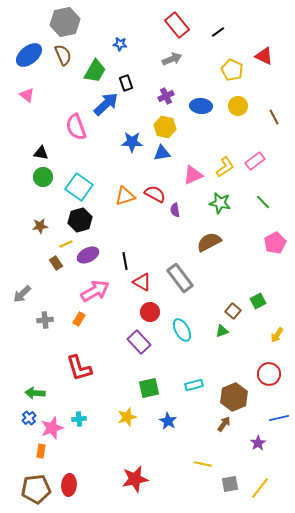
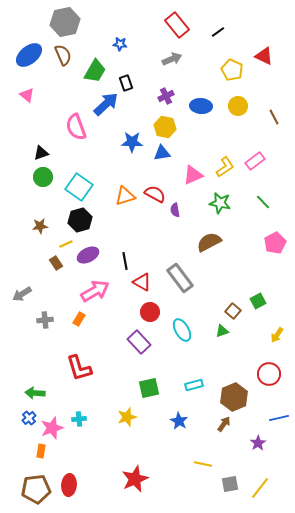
black triangle at (41, 153): rotated 28 degrees counterclockwise
gray arrow at (22, 294): rotated 12 degrees clockwise
blue star at (168, 421): moved 11 px right
red star at (135, 479): rotated 12 degrees counterclockwise
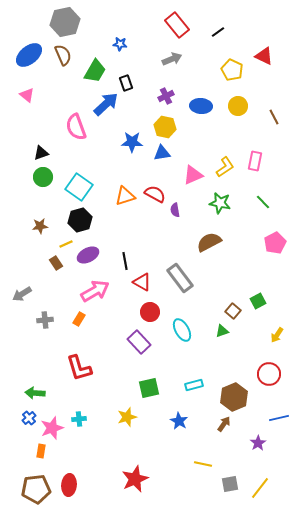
pink rectangle at (255, 161): rotated 42 degrees counterclockwise
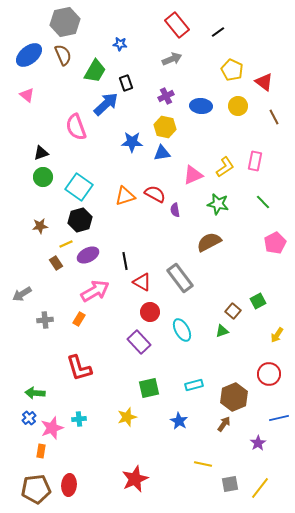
red triangle at (264, 56): moved 26 px down; rotated 12 degrees clockwise
green star at (220, 203): moved 2 px left, 1 px down
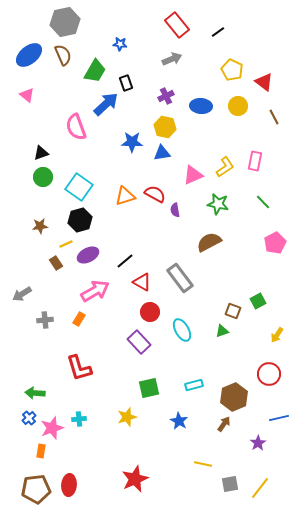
black line at (125, 261): rotated 60 degrees clockwise
brown square at (233, 311): rotated 21 degrees counterclockwise
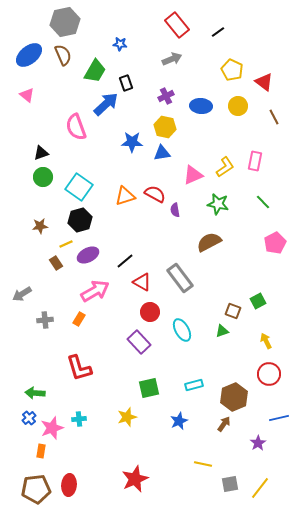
yellow arrow at (277, 335): moved 11 px left, 6 px down; rotated 119 degrees clockwise
blue star at (179, 421): rotated 18 degrees clockwise
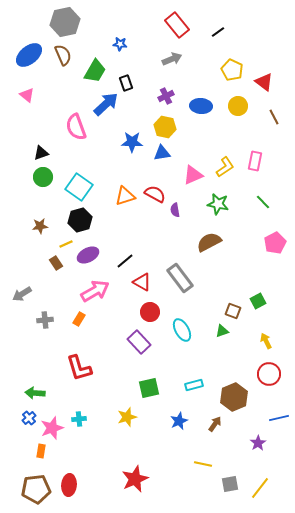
brown arrow at (224, 424): moved 9 px left
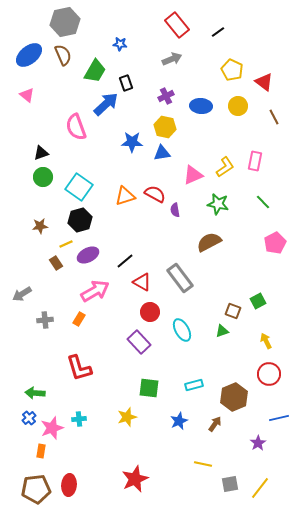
green square at (149, 388): rotated 20 degrees clockwise
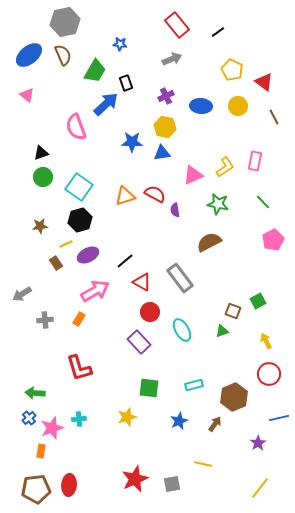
pink pentagon at (275, 243): moved 2 px left, 3 px up
gray square at (230, 484): moved 58 px left
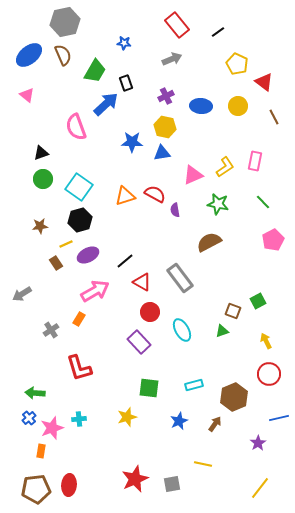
blue star at (120, 44): moved 4 px right, 1 px up
yellow pentagon at (232, 70): moved 5 px right, 6 px up
green circle at (43, 177): moved 2 px down
gray cross at (45, 320): moved 6 px right, 10 px down; rotated 28 degrees counterclockwise
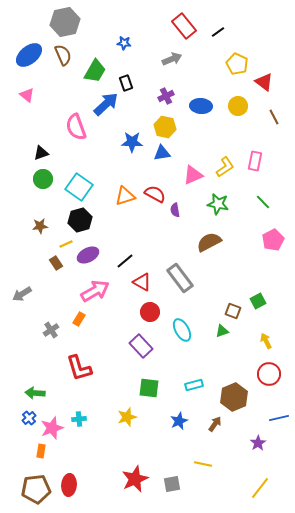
red rectangle at (177, 25): moved 7 px right, 1 px down
purple rectangle at (139, 342): moved 2 px right, 4 px down
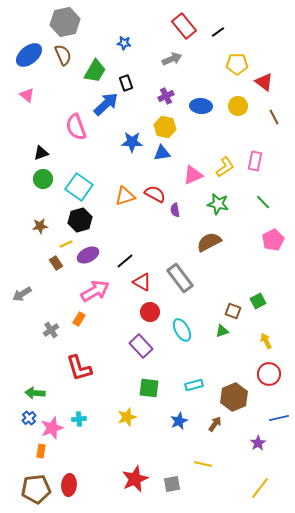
yellow pentagon at (237, 64): rotated 25 degrees counterclockwise
